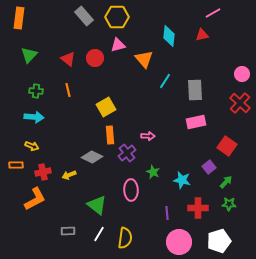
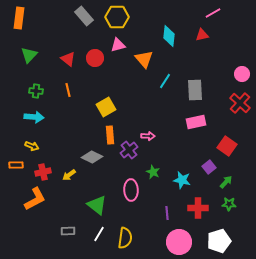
purple cross at (127, 153): moved 2 px right, 3 px up
yellow arrow at (69, 175): rotated 16 degrees counterclockwise
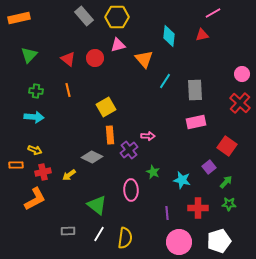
orange rectangle at (19, 18): rotated 70 degrees clockwise
yellow arrow at (32, 146): moved 3 px right, 4 px down
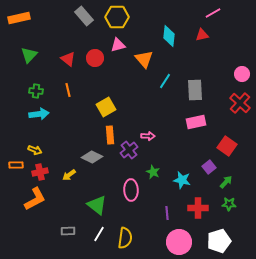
cyan arrow at (34, 117): moved 5 px right, 3 px up; rotated 12 degrees counterclockwise
red cross at (43, 172): moved 3 px left
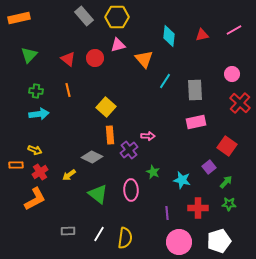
pink line at (213, 13): moved 21 px right, 17 px down
pink circle at (242, 74): moved 10 px left
yellow square at (106, 107): rotated 18 degrees counterclockwise
red cross at (40, 172): rotated 21 degrees counterclockwise
green triangle at (97, 205): moved 1 px right, 11 px up
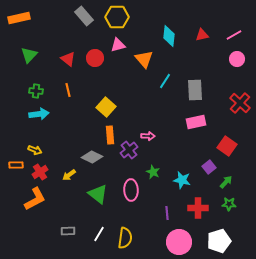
pink line at (234, 30): moved 5 px down
pink circle at (232, 74): moved 5 px right, 15 px up
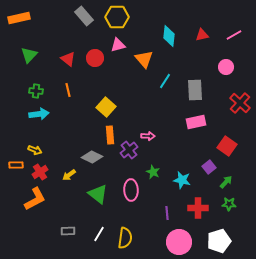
pink circle at (237, 59): moved 11 px left, 8 px down
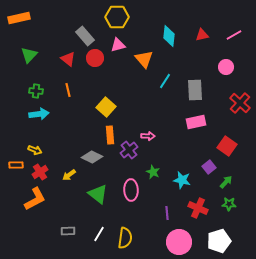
gray rectangle at (84, 16): moved 1 px right, 20 px down
red cross at (198, 208): rotated 24 degrees clockwise
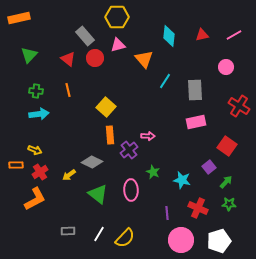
red cross at (240, 103): moved 1 px left, 3 px down; rotated 10 degrees counterclockwise
gray diamond at (92, 157): moved 5 px down
yellow semicircle at (125, 238): rotated 35 degrees clockwise
pink circle at (179, 242): moved 2 px right, 2 px up
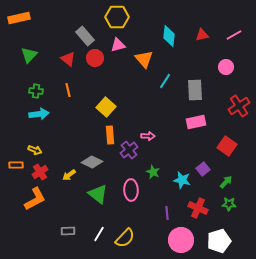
red cross at (239, 106): rotated 25 degrees clockwise
purple square at (209, 167): moved 6 px left, 2 px down
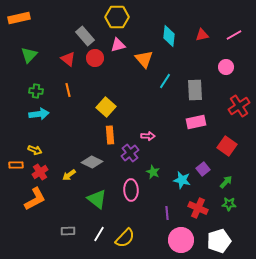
purple cross at (129, 150): moved 1 px right, 3 px down
green triangle at (98, 194): moved 1 px left, 5 px down
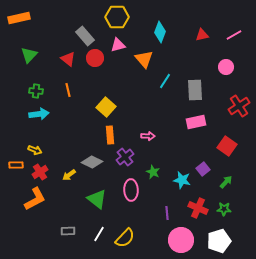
cyan diamond at (169, 36): moved 9 px left, 4 px up; rotated 15 degrees clockwise
purple cross at (130, 153): moved 5 px left, 4 px down
green star at (229, 204): moved 5 px left, 5 px down
